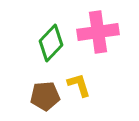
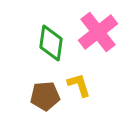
pink cross: rotated 30 degrees counterclockwise
green diamond: rotated 36 degrees counterclockwise
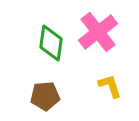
yellow L-shape: moved 31 px right, 1 px down
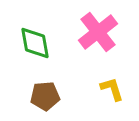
green diamond: moved 16 px left; rotated 18 degrees counterclockwise
yellow L-shape: moved 2 px right, 3 px down
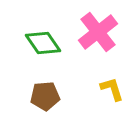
green diamond: moved 8 px right; rotated 24 degrees counterclockwise
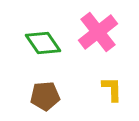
yellow L-shape: rotated 16 degrees clockwise
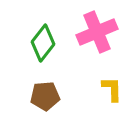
pink cross: moved 1 px left; rotated 15 degrees clockwise
green diamond: rotated 72 degrees clockwise
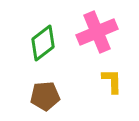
green diamond: rotated 15 degrees clockwise
yellow L-shape: moved 8 px up
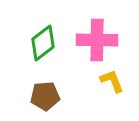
pink cross: moved 8 px down; rotated 24 degrees clockwise
yellow L-shape: rotated 20 degrees counterclockwise
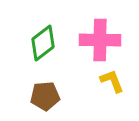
pink cross: moved 3 px right
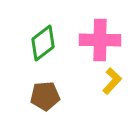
yellow L-shape: rotated 64 degrees clockwise
